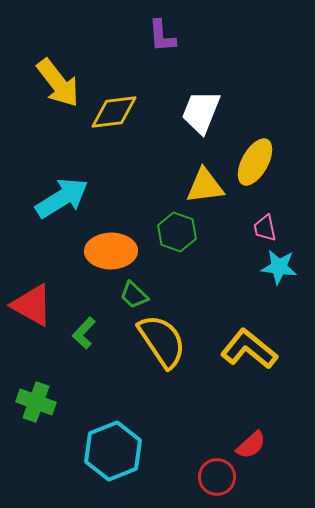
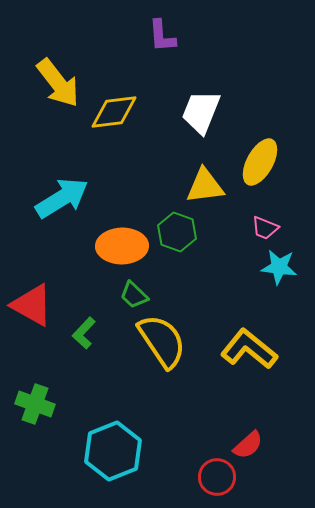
yellow ellipse: moved 5 px right
pink trapezoid: rotated 56 degrees counterclockwise
orange ellipse: moved 11 px right, 5 px up
green cross: moved 1 px left, 2 px down
red semicircle: moved 3 px left
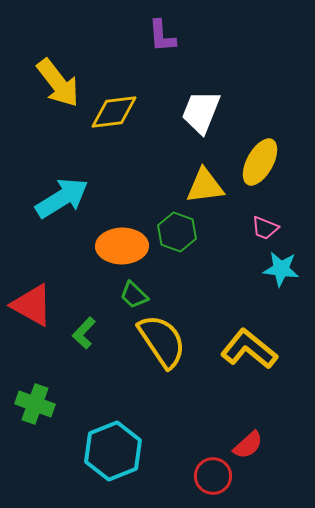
cyan star: moved 2 px right, 2 px down
red circle: moved 4 px left, 1 px up
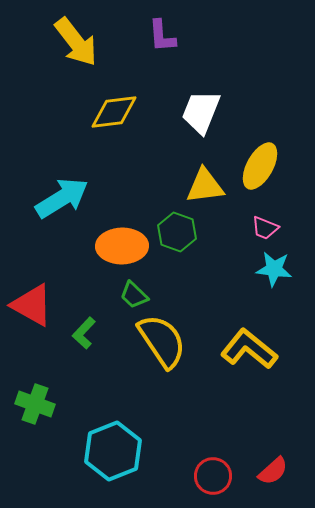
yellow arrow: moved 18 px right, 41 px up
yellow ellipse: moved 4 px down
cyan star: moved 7 px left
red semicircle: moved 25 px right, 26 px down
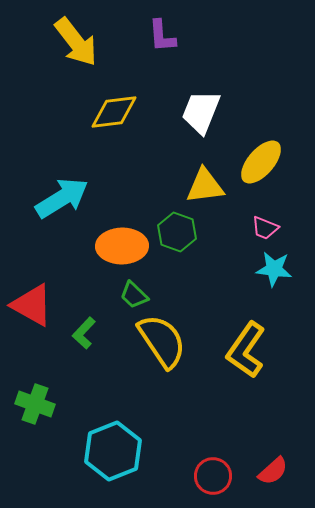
yellow ellipse: moved 1 px right, 4 px up; rotated 12 degrees clockwise
yellow L-shape: moved 3 px left, 1 px down; rotated 94 degrees counterclockwise
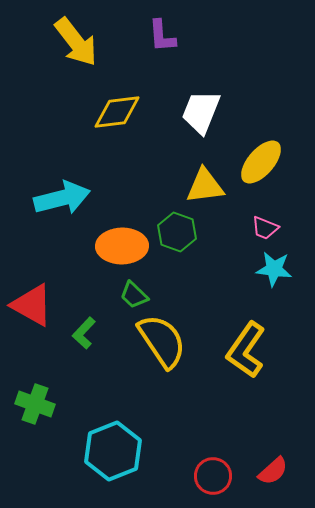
yellow diamond: moved 3 px right
cyan arrow: rotated 18 degrees clockwise
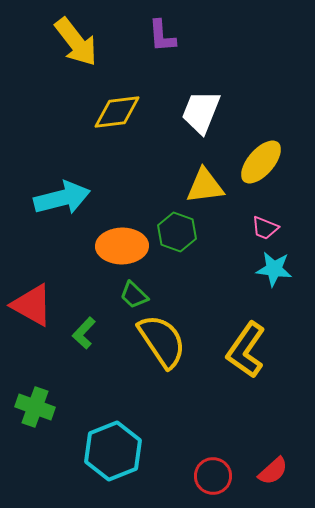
green cross: moved 3 px down
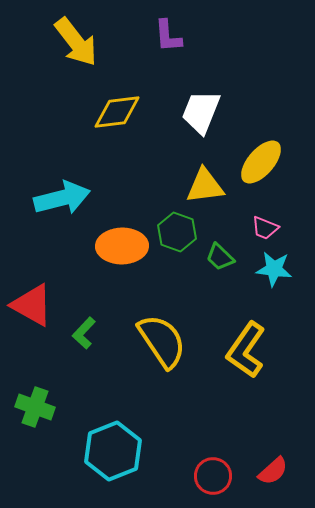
purple L-shape: moved 6 px right
green trapezoid: moved 86 px right, 38 px up
